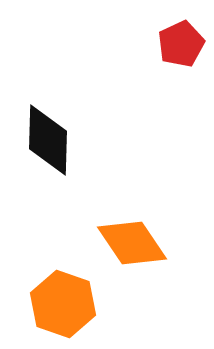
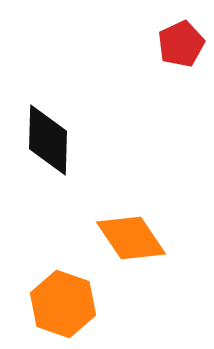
orange diamond: moved 1 px left, 5 px up
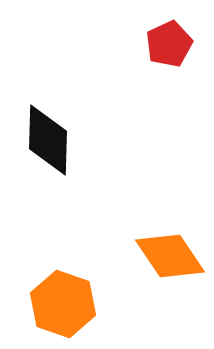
red pentagon: moved 12 px left
orange diamond: moved 39 px right, 18 px down
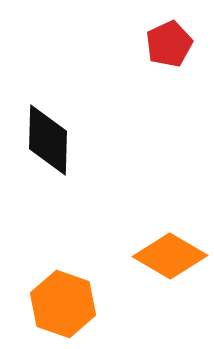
orange diamond: rotated 26 degrees counterclockwise
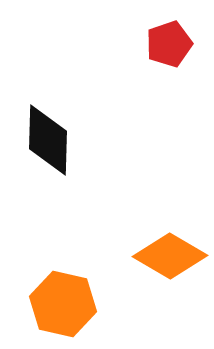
red pentagon: rotated 6 degrees clockwise
orange hexagon: rotated 6 degrees counterclockwise
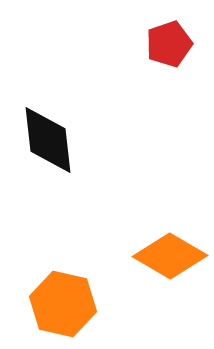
black diamond: rotated 8 degrees counterclockwise
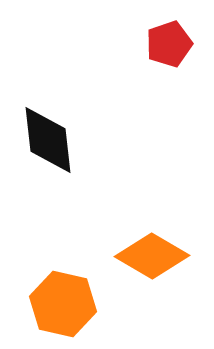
orange diamond: moved 18 px left
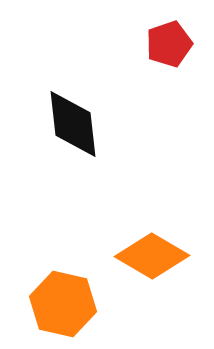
black diamond: moved 25 px right, 16 px up
